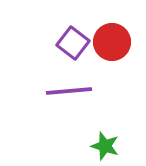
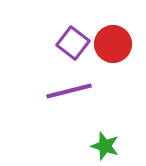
red circle: moved 1 px right, 2 px down
purple line: rotated 9 degrees counterclockwise
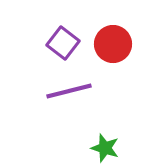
purple square: moved 10 px left
green star: moved 2 px down
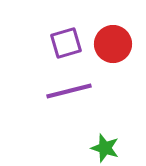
purple square: moved 3 px right; rotated 36 degrees clockwise
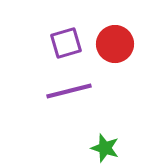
red circle: moved 2 px right
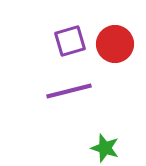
purple square: moved 4 px right, 2 px up
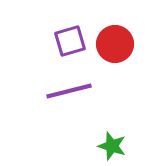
green star: moved 7 px right, 2 px up
